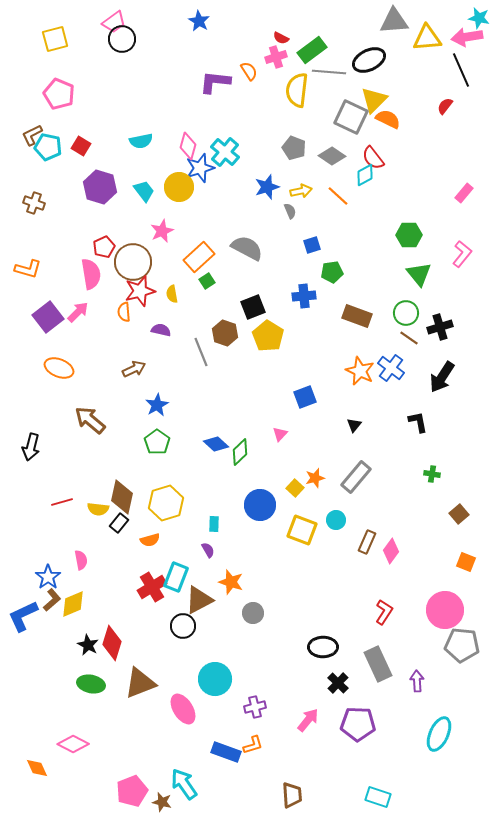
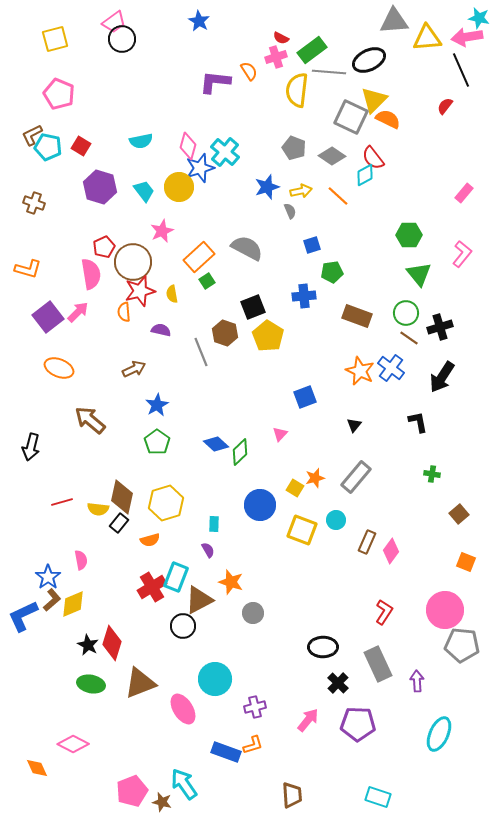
yellow square at (295, 488): rotated 12 degrees counterclockwise
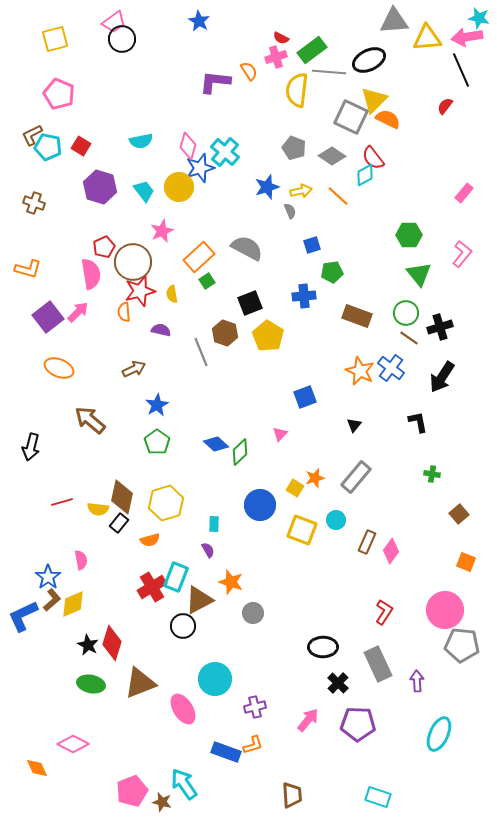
black square at (253, 307): moved 3 px left, 4 px up
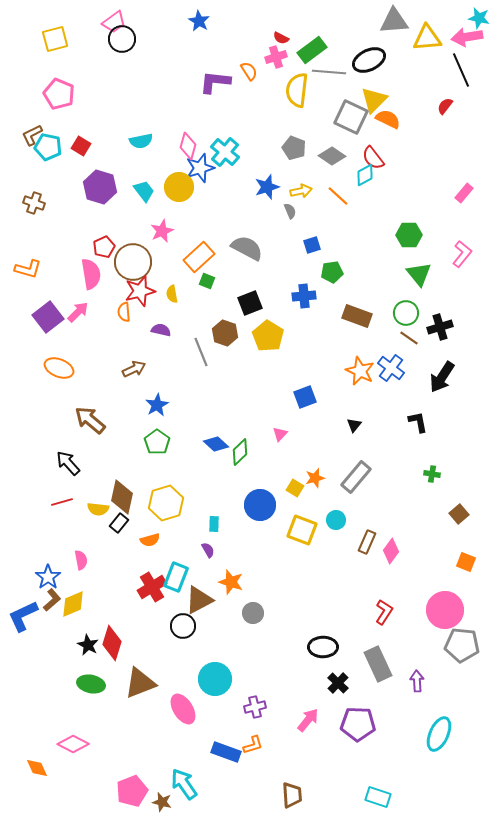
green square at (207, 281): rotated 35 degrees counterclockwise
black arrow at (31, 447): moved 37 px right, 16 px down; rotated 124 degrees clockwise
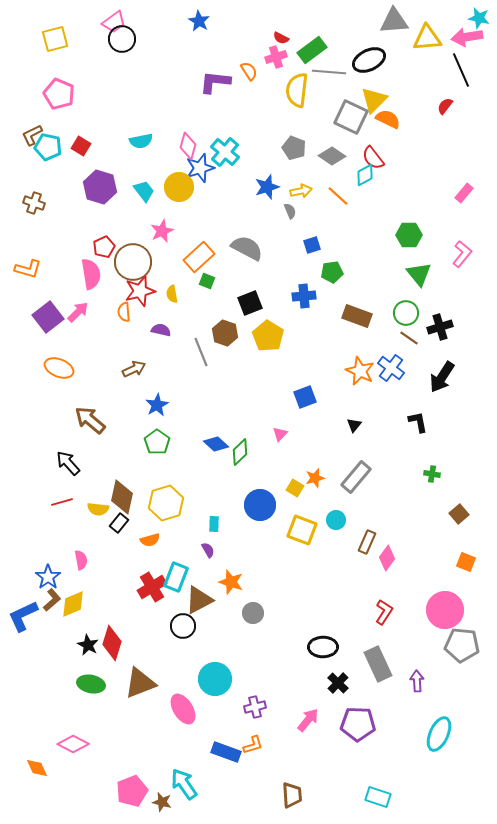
pink diamond at (391, 551): moved 4 px left, 7 px down
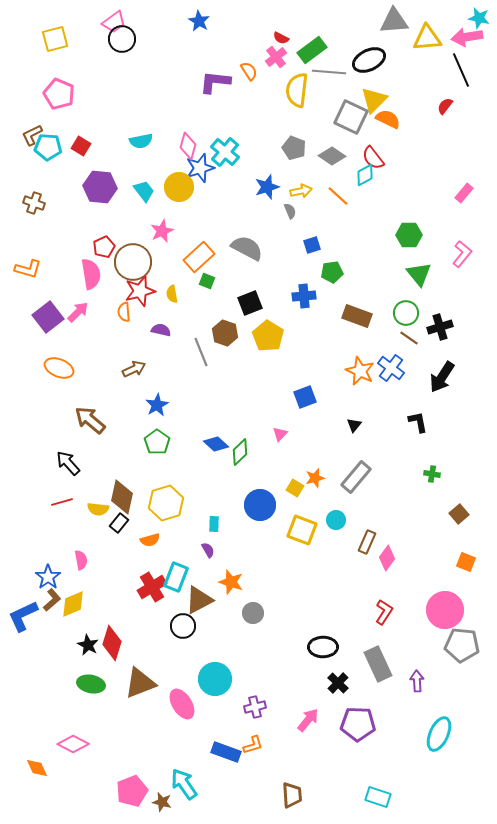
pink cross at (276, 57): rotated 20 degrees counterclockwise
cyan pentagon at (48, 147): rotated 8 degrees counterclockwise
purple hexagon at (100, 187): rotated 12 degrees counterclockwise
pink ellipse at (183, 709): moved 1 px left, 5 px up
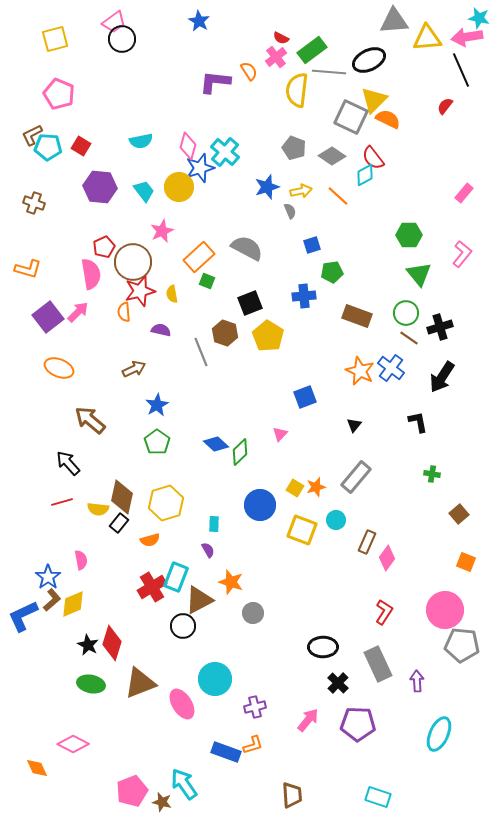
orange star at (315, 478): moved 1 px right, 9 px down
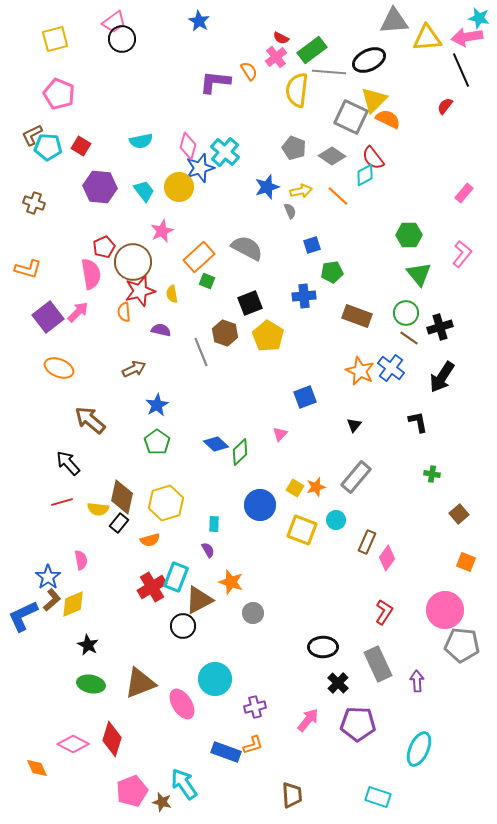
red diamond at (112, 643): moved 96 px down
cyan ellipse at (439, 734): moved 20 px left, 15 px down
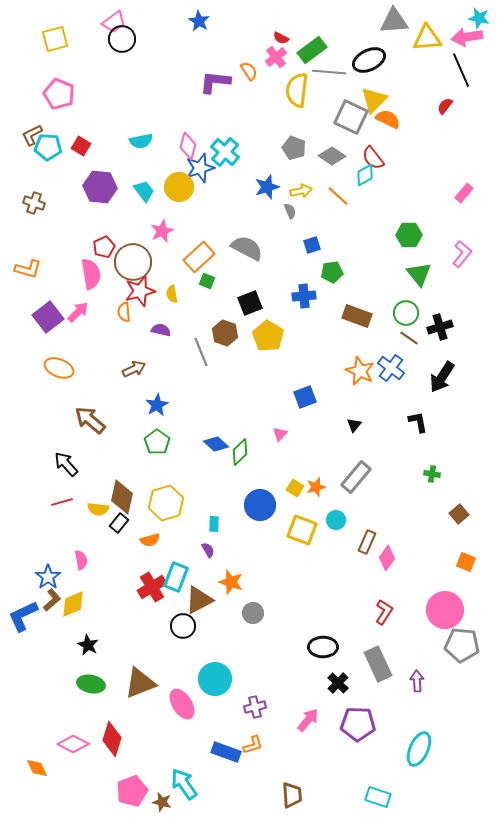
black arrow at (68, 463): moved 2 px left, 1 px down
